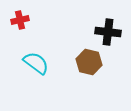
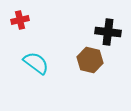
brown hexagon: moved 1 px right, 2 px up
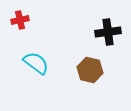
black cross: rotated 15 degrees counterclockwise
brown hexagon: moved 10 px down
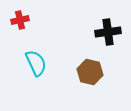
cyan semicircle: rotated 28 degrees clockwise
brown hexagon: moved 2 px down
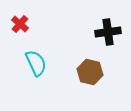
red cross: moved 4 px down; rotated 36 degrees counterclockwise
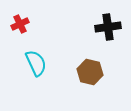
red cross: rotated 24 degrees clockwise
black cross: moved 5 px up
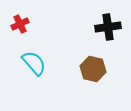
cyan semicircle: moved 2 px left; rotated 16 degrees counterclockwise
brown hexagon: moved 3 px right, 3 px up
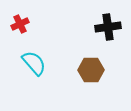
brown hexagon: moved 2 px left, 1 px down; rotated 15 degrees counterclockwise
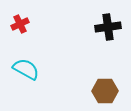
cyan semicircle: moved 8 px left, 6 px down; rotated 20 degrees counterclockwise
brown hexagon: moved 14 px right, 21 px down
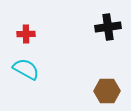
red cross: moved 6 px right, 10 px down; rotated 24 degrees clockwise
brown hexagon: moved 2 px right
